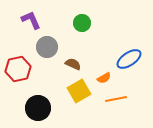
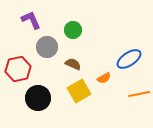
green circle: moved 9 px left, 7 px down
orange line: moved 23 px right, 5 px up
black circle: moved 10 px up
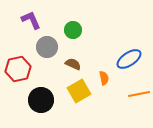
orange semicircle: rotated 72 degrees counterclockwise
black circle: moved 3 px right, 2 px down
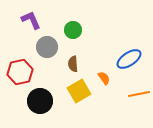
brown semicircle: rotated 119 degrees counterclockwise
red hexagon: moved 2 px right, 3 px down
orange semicircle: rotated 24 degrees counterclockwise
black circle: moved 1 px left, 1 px down
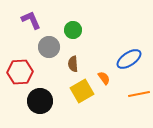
gray circle: moved 2 px right
red hexagon: rotated 10 degrees clockwise
yellow square: moved 3 px right
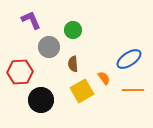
orange line: moved 6 px left, 4 px up; rotated 10 degrees clockwise
black circle: moved 1 px right, 1 px up
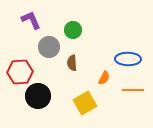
blue ellipse: moved 1 px left; rotated 35 degrees clockwise
brown semicircle: moved 1 px left, 1 px up
orange semicircle: rotated 64 degrees clockwise
yellow square: moved 3 px right, 12 px down
black circle: moved 3 px left, 4 px up
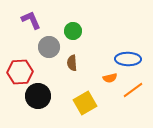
green circle: moved 1 px down
orange semicircle: moved 6 px right; rotated 48 degrees clockwise
orange line: rotated 35 degrees counterclockwise
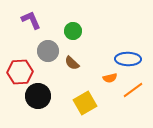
gray circle: moved 1 px left, 4 px down
brown semicircle: rotated 42 degrees counterclockwise
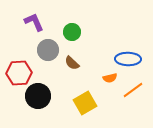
purple L-shape: moved 3 px right, 2 px down
green circle: moved 1 px left, 1 px down
gray circle: moved 1 px up
red hexagon: moved 1 px left, 1 px down
